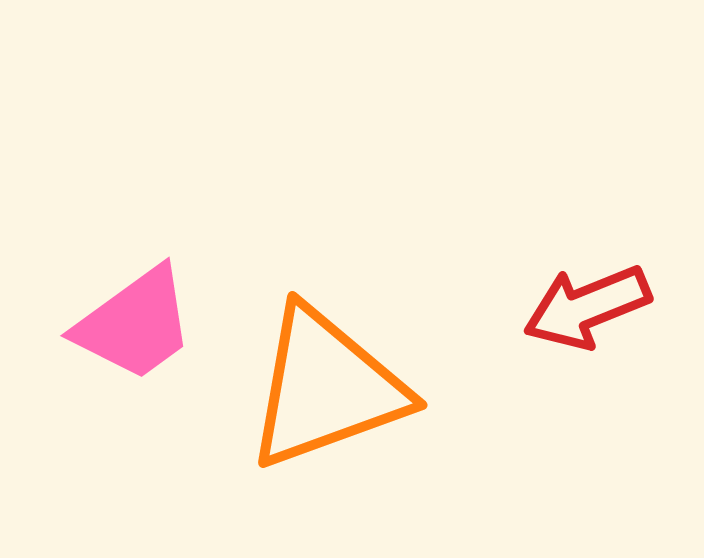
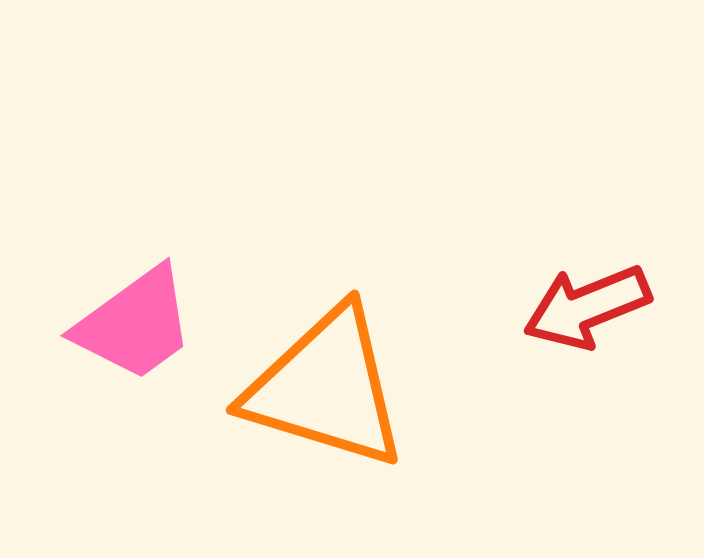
orange triangle: rotated 37 degrees clockwise
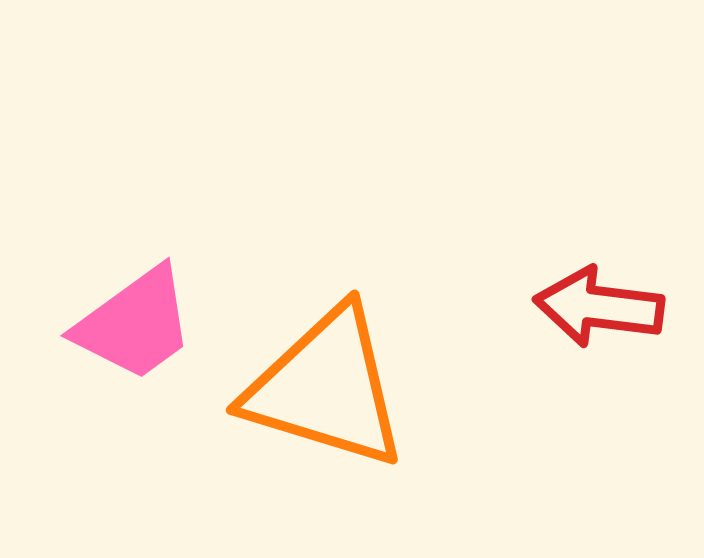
red arrow: moved 12 px right; rotated 29 degrees clockwise
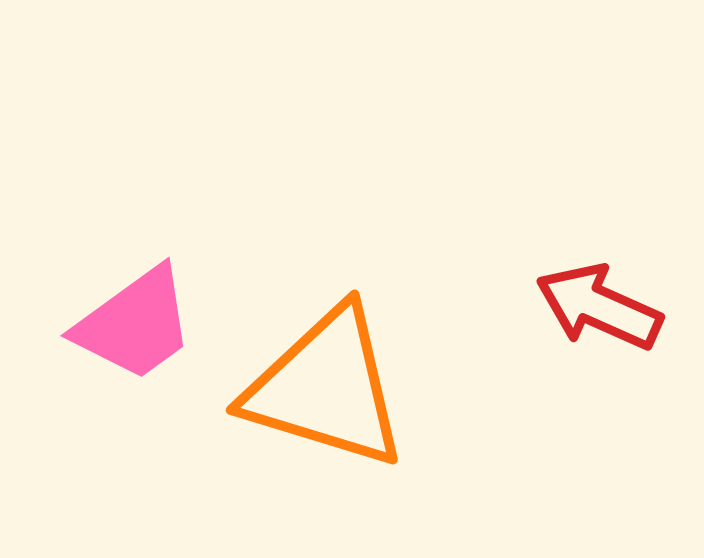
red arrow: rotated 17 degrees clockwise
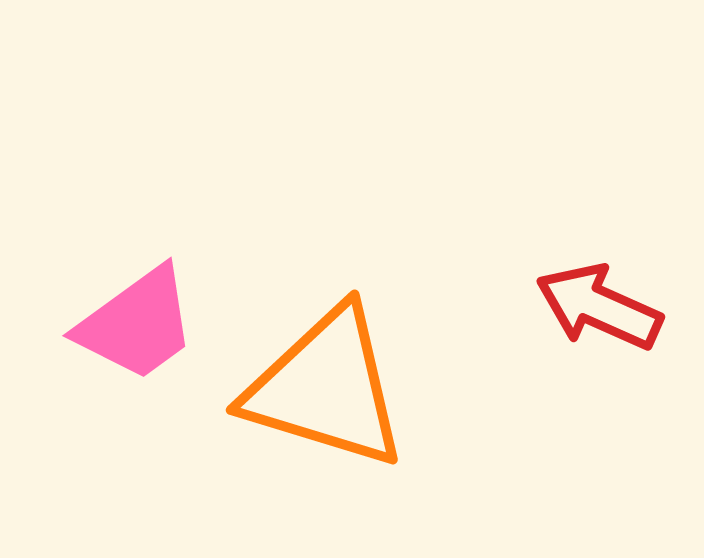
pink trapezoid: moved 2 px right
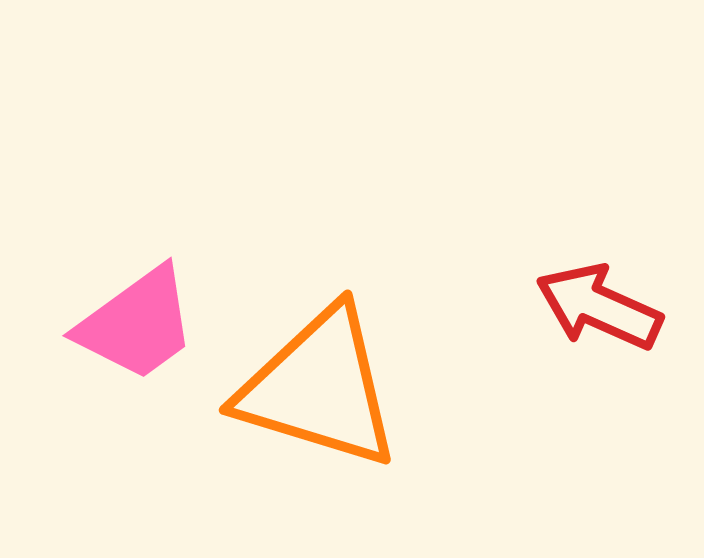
orange triangle: moved 7 px left
